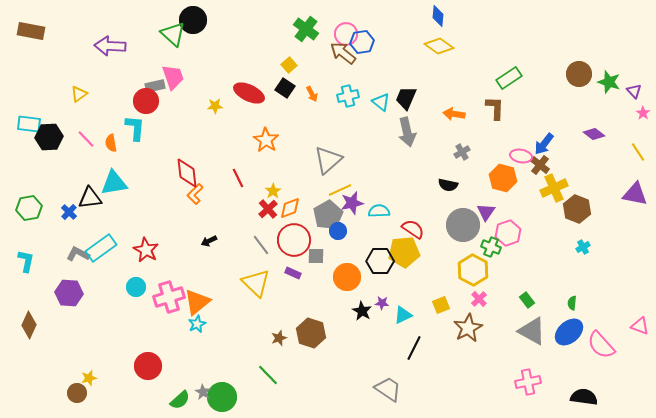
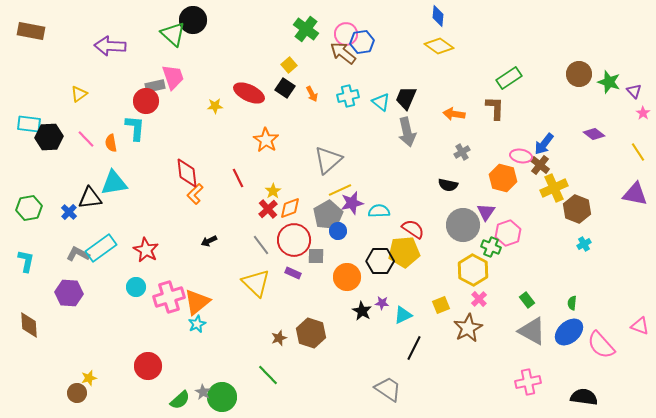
cyan cross at (583, 247): moved 1 px right, 3 px up
brown diamond at (29, 325): rotated 28 degrees counterclockwise
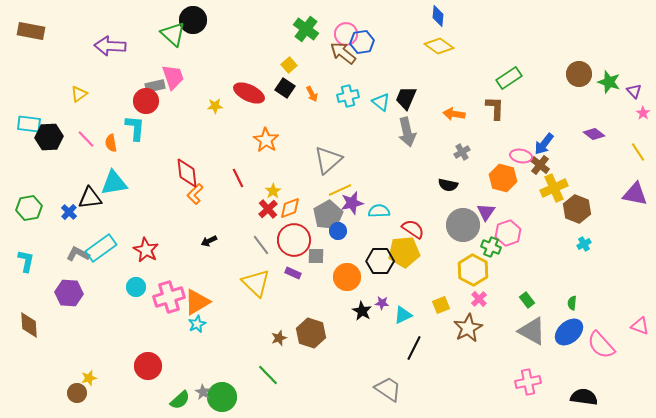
orange triangle at (197, 302): rotated 8 degrees clockwise
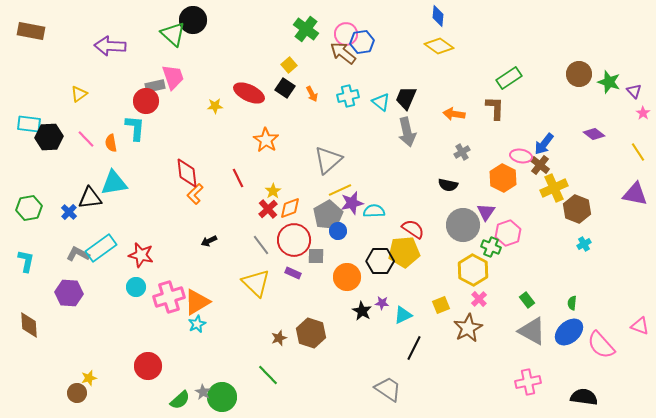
orange hexagon at (503, 178): rotated 12 degrees clockwise
cyan semicircle at (379, 211): moved 5 px left
red star at (146, 250): moved 5 px left, 5 px down; rotated 15 degrees counterclockwise
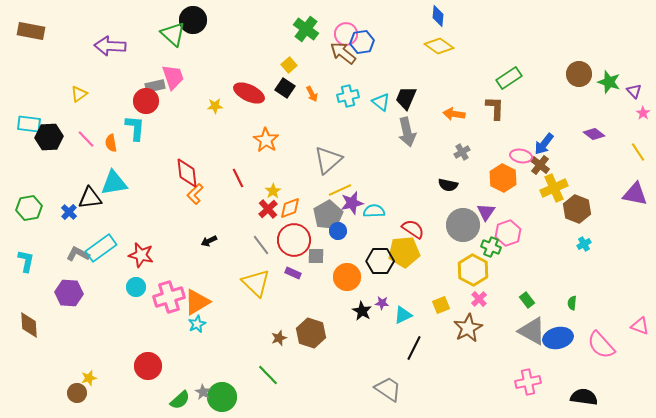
blue ellipse at (569, 332): moved 11 px left, 6 px down; rotated 28 degrees clockwise
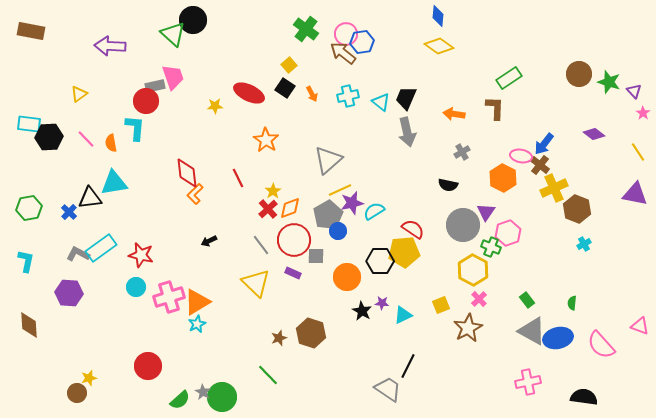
cyan semicircle at (374, 211): rotated 30 degrees counterclockwise
black line at (414, 348): moved 6 px left, 18 px down
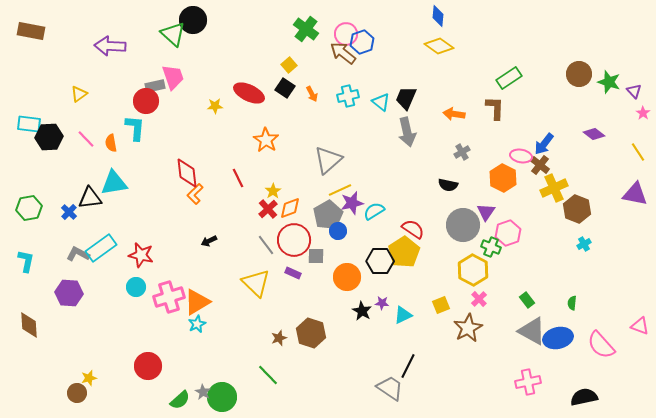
blue hexagon at (362, 42): rotated 10 degrees counterclockwise
gray line at (261, 245): moved 5 px right
yellow pentagon at (404, 252): rotated 28 degrees counterclockwise
gray trapezoid at (388, 389): moved 2 px right, 1 px up
black semicircle at (584, 397): rotated 20 degrees counterclockwise
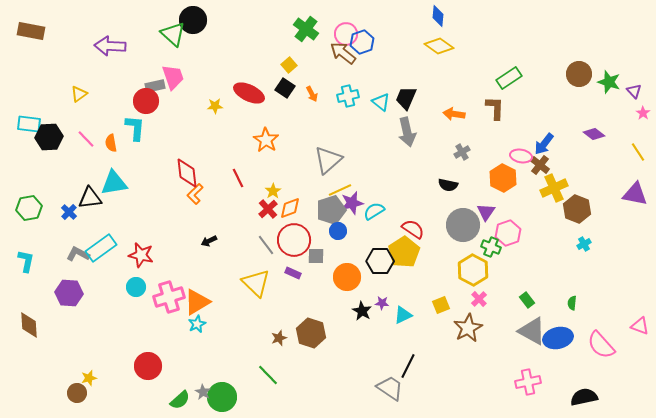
gray pentagon at (328, 215): moved 3 px right, 5 px up; rotated 12 degrees clockwise
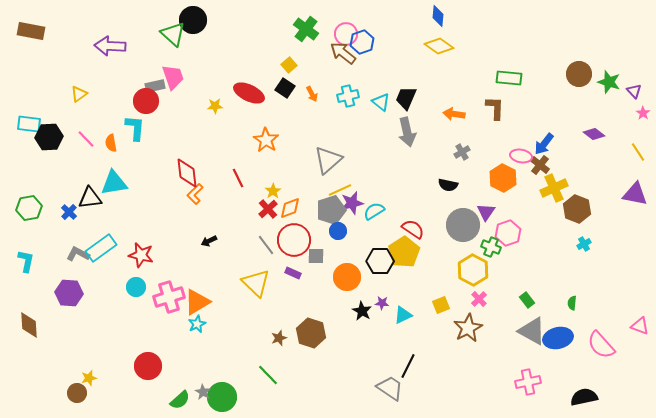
green rectangle at (509, 78): rotated 40 degrees clockwise
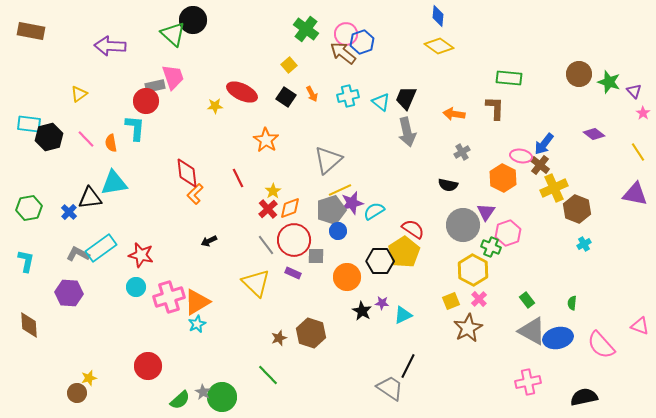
black square at (285, 88): moved 1 px right, 9 px down
red ellipse at (249, 93): moved 7 px left, 1 px up
black hexagon at (49, 137): rotated 12 degrees counterclockwise
yellow square at (441, 305): moved 10 px right, 4 px up
